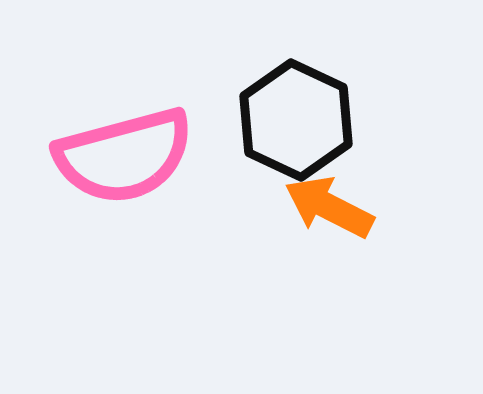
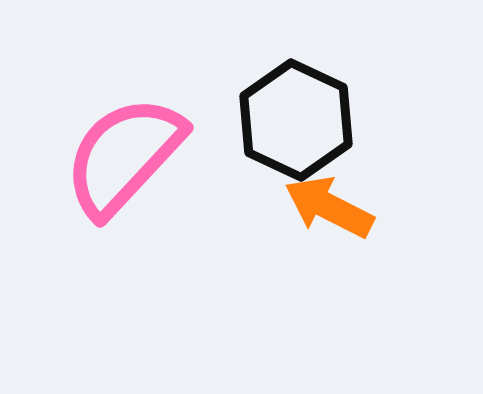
pink semicircle: rotated 148 degrees clockwise
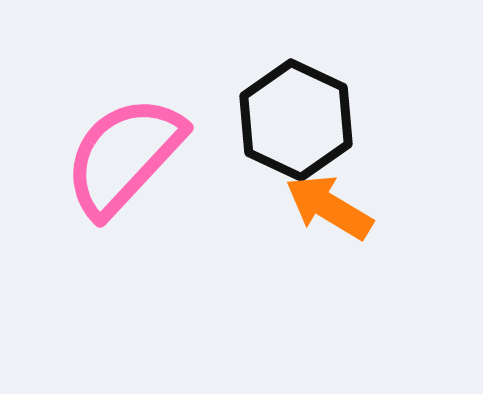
orange arrow: rotated 4 degrees clockwise
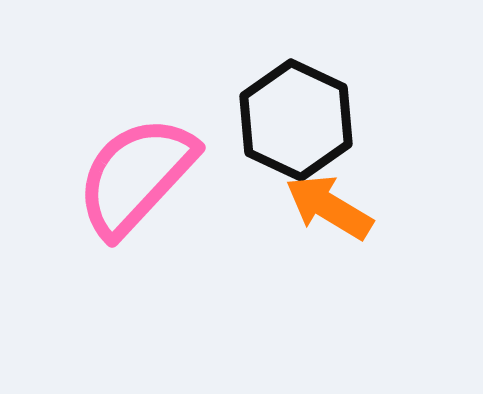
pink semicircle: moved 12 px right, 20 px down
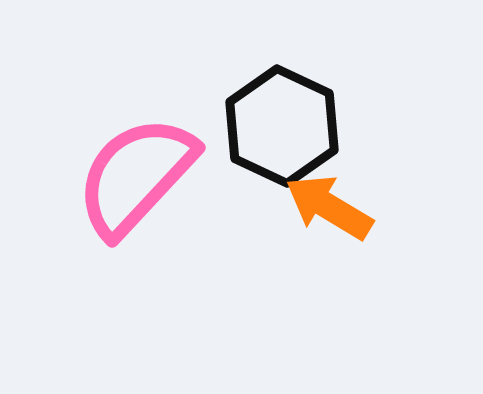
black hexagon: moved 14 px left, 6 px down
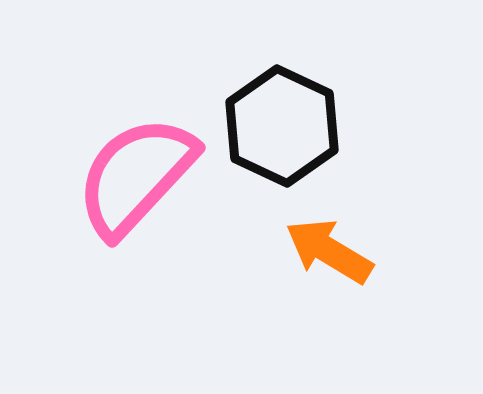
orange arrow: moved 44 px down
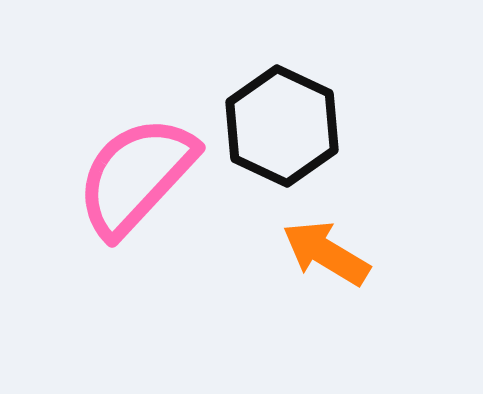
orange arrow: moved 3 px left, 2 px down
